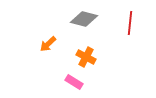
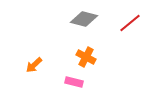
red line: rotated 45 degrees clockwise
orange arrow: moved 14 px left, 21 px down
pink rectangle: rotated 18 degrees counterclockwise
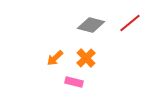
gray diamond: moved 7 px right, 6 px down
orange cross: moved 1 px down; rotated 18 degrees clockwise
orange arrow: moved 21 px right, 7 px up
